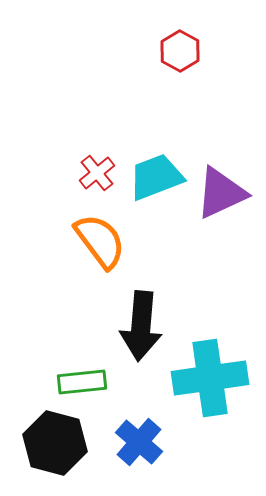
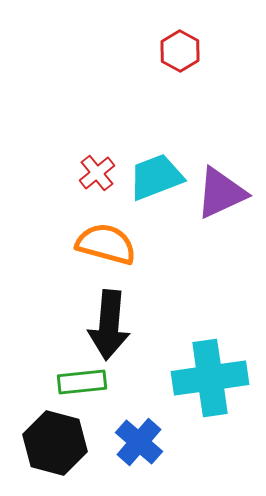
orange semicircle: moved 6 px right, 3 px down; rotated 38 degrees counterclockwise
black arrow: moved 32 px left, 1 px up
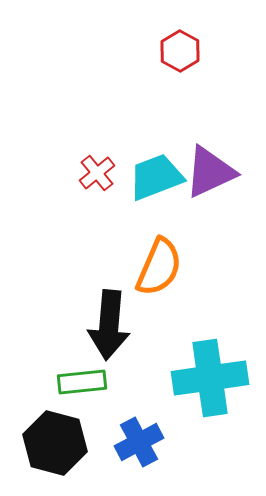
purple triangle: moved 11 px left, 21 px up
orange semicircle: moved 53 px right, 23 px down; rotated 98 degrees clockwise
blue cross: rotated 21 degrees clockwise
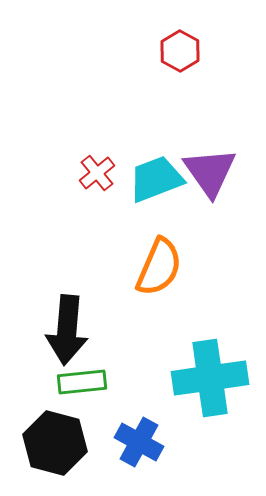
purple triangle: rotated 40 degrees counterclockwise
cyan trapezoid: moved 2 px down
black arrow: moved 42 px left, 5 px down
blue cross: rotated 33 degrees counterclockwise
